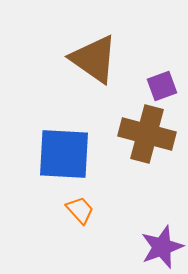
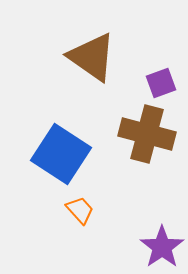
brown triangle: moved 2 px left, 2 px up
purple square: moved 1 px left, 3 px up
blue square: moved 3 px left; rotated 30 degrees clockwise
purple star: rotated 15 degrees counterclockwise
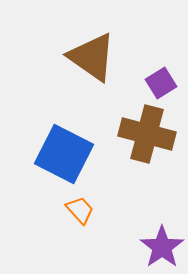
purple square: rotated 12 degrees counterclockwise
blue square: moved 3 px right; rotated 6 degrees counterclockwise
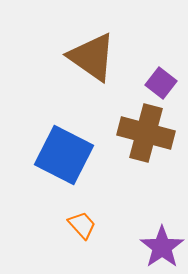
purple square: rotated 20 degrees counterclockwise
brown cross: moved 1 px left, 1 px up
blue square: moved 1 px down
orange trapezoid: moved 2 px right, 15 px down
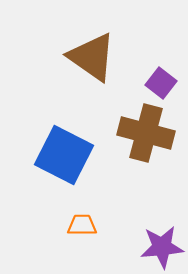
orange trapezoid: rotated 48 degrees counterclockwise
purple star: rotated 30 degrees clockwise
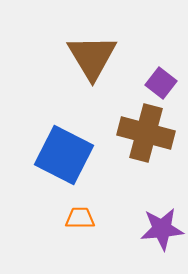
brown triangle: rotated 24 degrees clockwise
orange trapezoid: moved 2 px left, 7 px up
purple star: moved 18 px up
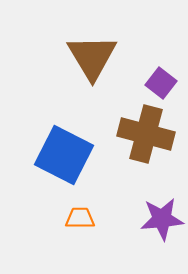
brown cross: moved 1 px down
purple star: moved 10 px up
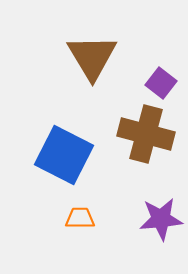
purple star: moved 1 px left
